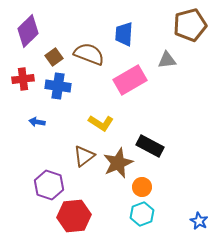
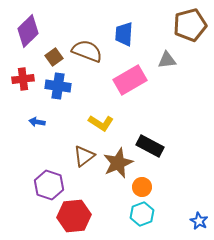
brown semicircle: moved 2 px left, 3 px up
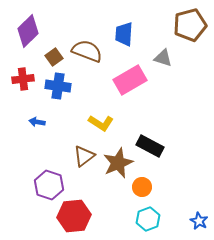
gray triangle: moved 4 px left, 2 px up; rotated 24 degrees clockwise
cyan hexagon: moved 6 px right, 5 px down
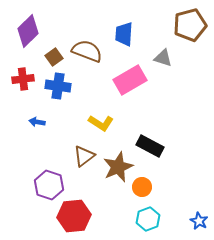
brown star: moved 4 px down
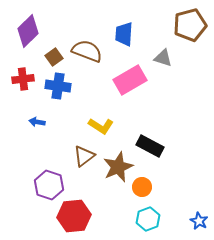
yellow L-shape: moved 3 px down
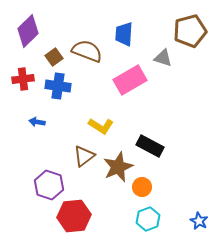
brown pentagon: moved 6 px down
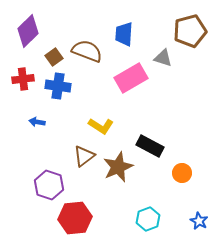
pink rectangle: moved 1 px right, 2 px up
orange circle: moved 40 px right, 14 px up
red hexagon: moved 1 px right, 2 px down
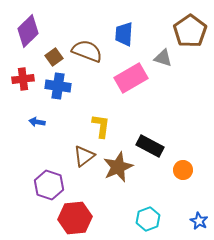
brown pentagon: rotated 20 degrees counterclockwise
yellow L-shape: rotated 115 degrees counterclockwise
orange circle: moved 1 px right, 3 px up
